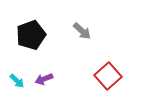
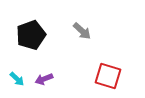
red square: rotated 32 degrees counterclockwise
cyan arrow: moved 2 px up
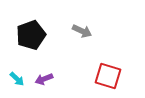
gray arrow: rotated 18 degrees counterclockwise
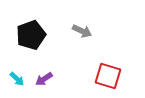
purple arrow: rotated 12 degrees counterclockwise
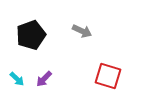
purple arrow: rotated 12 degrees counterclockwise
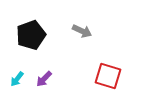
cyan arrow: rotated 84 degrees clockwise
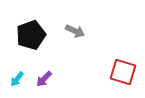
gray arrow: moved 7 px left
red square: moved 15 px right, 4 px up
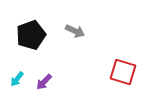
purple arrow: moved 3 px down
